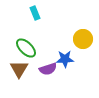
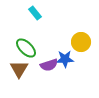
cyan rectangle: rotated 16 degrees counterclockwise
yellow circle: moved 2 px left, 3 px down
purple semicircle: moved 1 px right, 4 px up
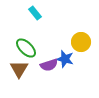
blue star: rotated 18 degrees clockwise
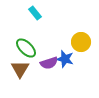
purple semicircle: moved 2 px up
brown triangle: moved 1 px right
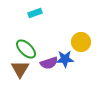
cyan rectangle: rotated 72 degrees counterclockwise
green ellipse: moved 1 px down
blue star: rotated 18 degrees counterclockwise
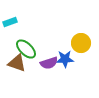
cyan rectangle: moved 25 px left, 9 px down
yellow circle: moved 1 px down
brown triangle: moved 3 px left, 6 px up; rotated 42 degrees counterclockwise
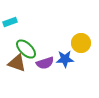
purple semicircle: moved 4 px left
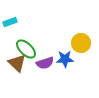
brown triangle: rotated 24 degrees clockwise
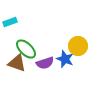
yellow circle: moved 3 px left, 3 px down
blue star: rotated 24 degrees clockwise
brown triangle: rotated 24 degrees counterclockwise
